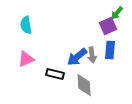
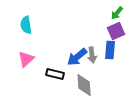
purple square: moved 8 px right, 5 px down
pink triangle: rotated 18 degrees counterclockwise
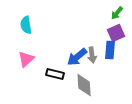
purple square: moved 2 px down
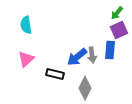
purple square: moved 3 px right, 3 px up
gray diamond: moved 1 px right, 3 px down; rotated 30 degrees clockwise
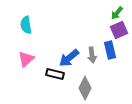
blue rectangle: rotated 18 degrees counterclockwise
blue arrow: moved 8 px left, 1 px down
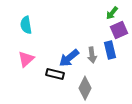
green arrow: moved 5 px left
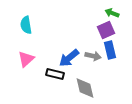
green arrow: rotated 72 degrees clockwise
purple square: moved 13 px left
gray arrow: moved 1 px right, 1 px down; rotated 70 degrees counterclockwise
gray diamond: rotated 40 degrees counterclockwise
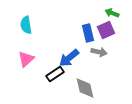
blue rectangle: moved 22 px left, 17 px up
gray arrow: moved 6 px right, 4 px up
black rectangle: rotated 48 degrees counterclockwise
